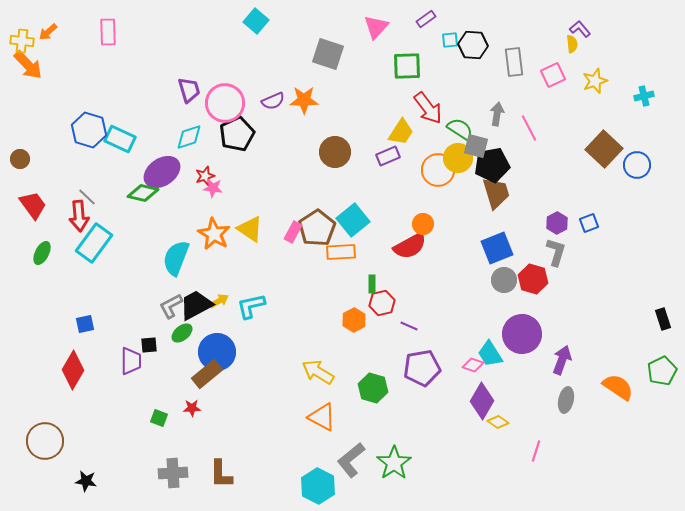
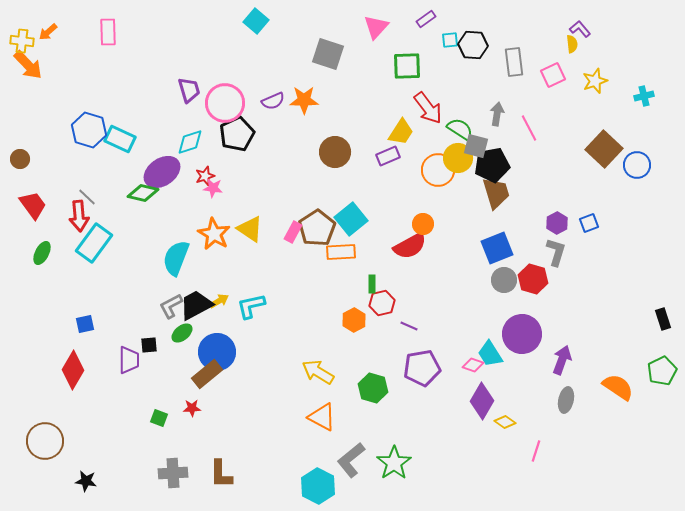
cyan diamond at (189, 137): moved 1 px right, 5 px down
cyan square at (353, 220): moved 2 px left, 1 px up
purple trapezoid at (131, 361): moved 2 px left, 1 px up
yellow diamond at (498, 422): moved 7 px right
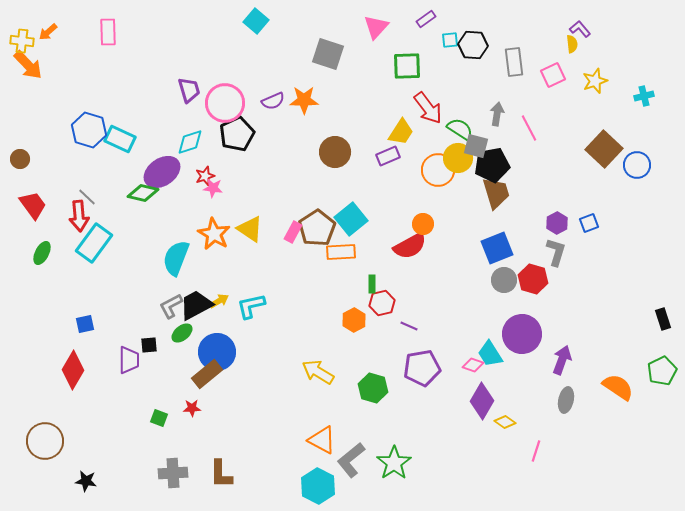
orange triangle at (322, 417): moved 23 px down
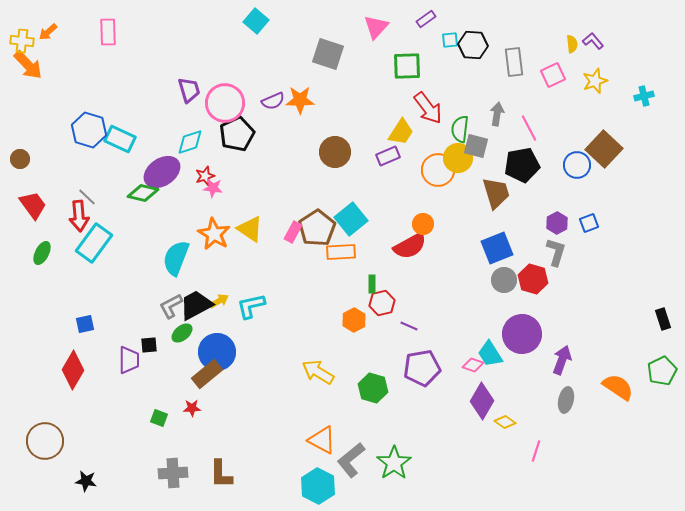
purple L-shape at (580, 29): moved 13 px right, 12 px down
orange star at (304, 100): moved 4 px left
green semicircle at (460, 129): rotated 116 degrees counterclockwise
black pentagon at (492, 165): moved 30 px right
blue circle at (637, 165): moved 60 px left
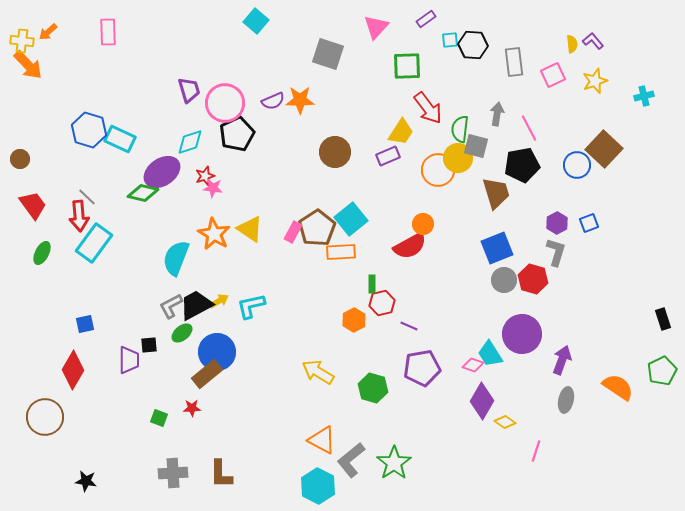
brown circle at (45, 441): moved 24 px up
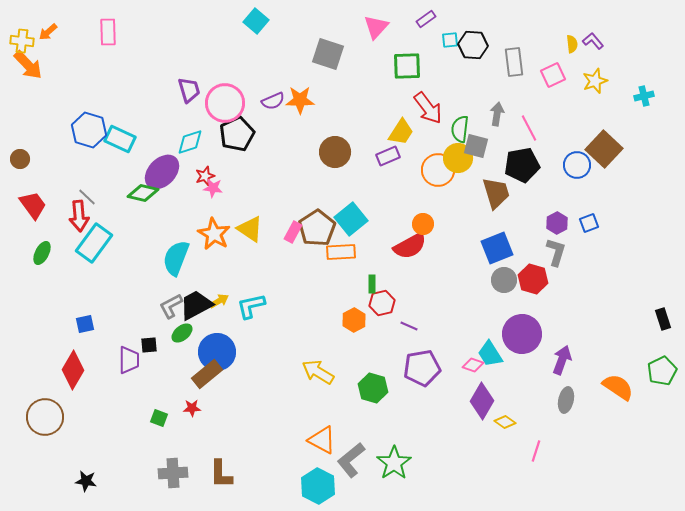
purple ellipse at (162, 172): rotated 12 degrees counterclockwise
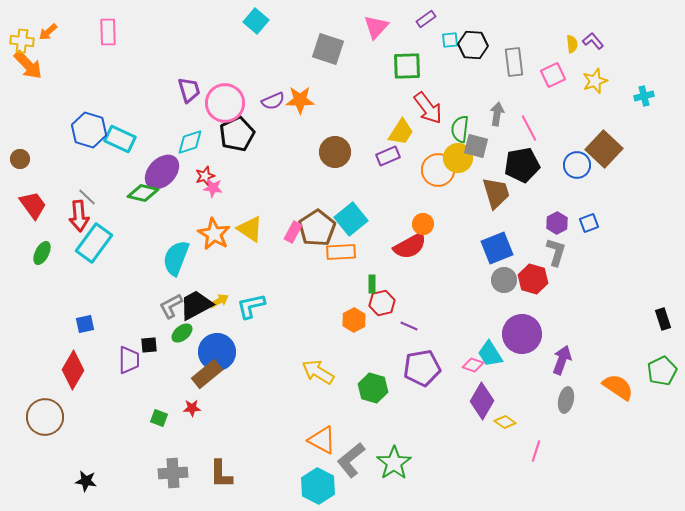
gray square at (328, 54): moved 5 px up
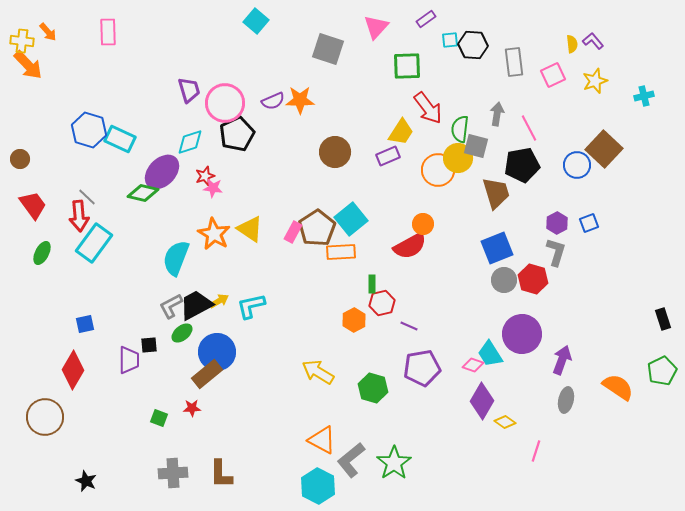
orange arrow at (48, 32): rotated 90 degrees counterclockwise
black star at (86, 481): rotated 15 degrees clockwise
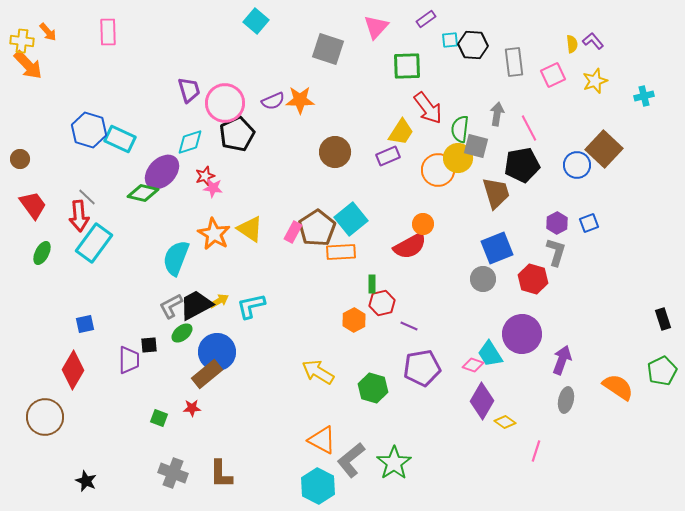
gray circle at (504, 280): moved 21 px left, 1 px up
gray cross at (173, 473): rotated 24 degrees clockwise
